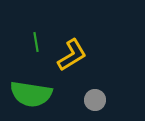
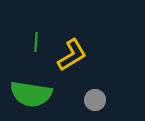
green line: rotated 12 degrees clockwise
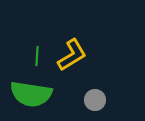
green line: moved 1 px right, 14 px down
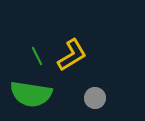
green line: rotated 30 degrees counterclockwise
gray circle: moved 2 px up
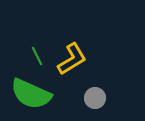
yellow L-shape: moved 4 px down
green semicircle: rotated 15 degrees clockwise
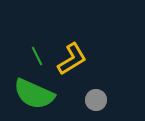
green semicircle: moved 3 px right
gray circle: moved 1 px right, 2 px down
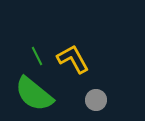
yellow L-shape: moved 1 px right; rotated 88 degrees counterclockwise
green semicircle: rotated 15 degrees clockwise
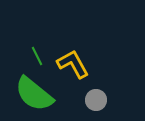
yellow L-shape: moved 5 px down
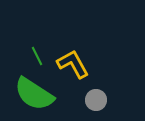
green semicircle: rotated 6 degrees counterclockwise
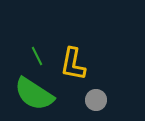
yellow L-shape: rotated 140 degrees counterclockwise
